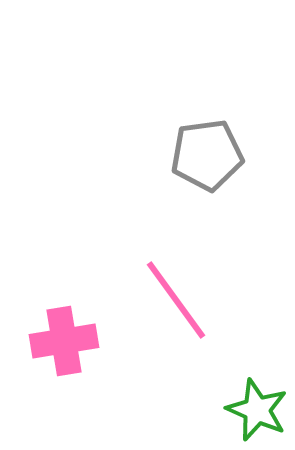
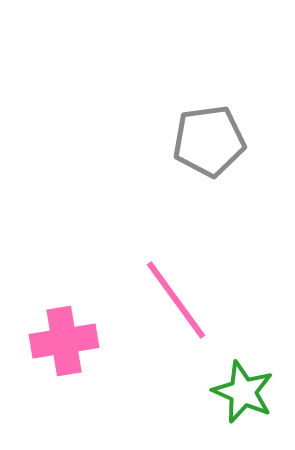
gray pentagon: moved 2 px right, 14 px up
green star: moved 14 px left, 18 px up
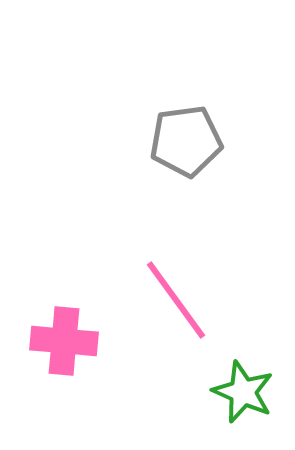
gray pentagon: moved 23 px left
pink cross: rotated 14 degrees clockwise
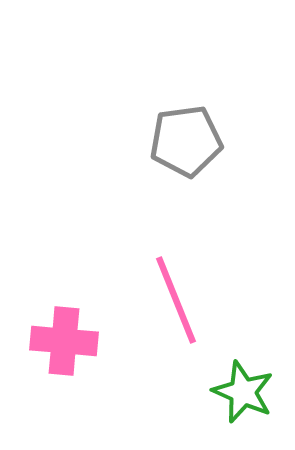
pink line: rotated 14 degrees clockwise
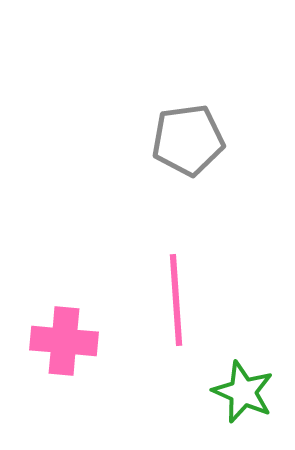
gray pentagon: moved 2 px right, 1 px up
pink line: rotated 18 degrees clockwise
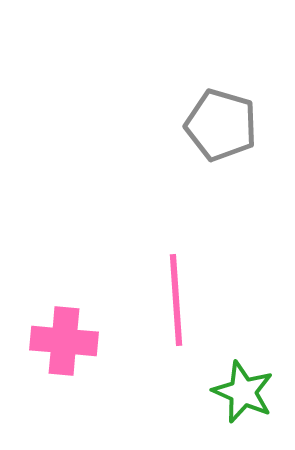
gray pentagon: moved 33 px right, 15 px up; rotated 24 degrees clockwise
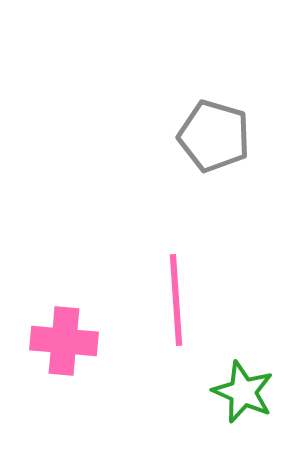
gray pentagon: moved 7 px left, 11 px down
